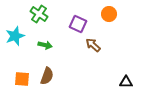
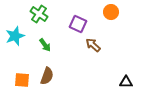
orange circle: moved 2 px right, 2 px up
green arrow: rotated 40 degrees clockwise
orange square: moved 1 px down
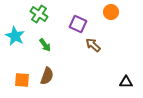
cyan star: rotated 24 degrees counterclockwise
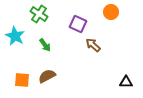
brown semicircle: rotated 138 degrees counterclockwise
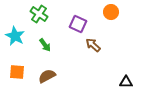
orange square: moved 5 px left, 8 px up
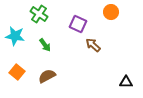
cyan star: rotated 18 degrees counterclockwise
orange square: rotated 35 degrees clockwise
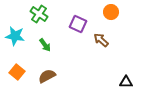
brown arrow: moved 8 px right, 5 px up
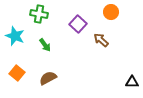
green cross: rotated 24 degrees counterclockwise
purple square: rotated 18 degrees clockwise
cyan star: rotated 12 degrees clockwise
orange square: moved 1 px down
brown semicircle: moved 1 px right, 2 px down
black triangle: moved 6 px right
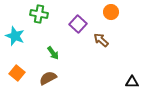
green arrow: moved 8 px right, 8 px down
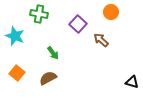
black triangle: rotated 16 degrees clockwise
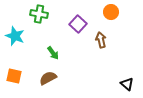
brown arrow: rotated 35 degrees clockwise
orange square: moved 3 px left, 3 px down; rotated 28 degrees counterclockwise
black triangle: moved 5 px left, 2 px down; rotated 24 degrees clockwise
